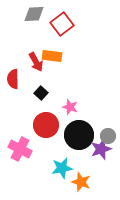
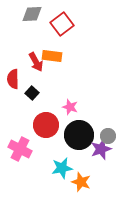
gray diamond: moved 2 px left
black square: moved 9 px left
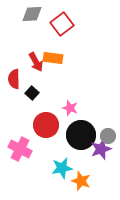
orange rectangle: moved 1 px right, 2 px down
red semicircle: moved 1 px right
pink star: moved 1 px down
black circle: moved 2 px right
orange star: moved 1 px up
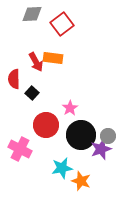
pink star: rotated 21 degrees clockwise
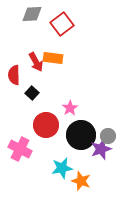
red semicircle: moved 4 px up
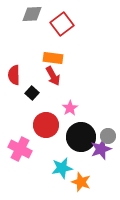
red arrow: moved 17 px right, 14 px down
black circle: moved 2 px down
orange star: moved 1 px down
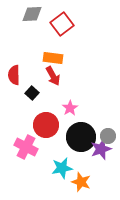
pink cross: moved 6 px right, 2 px up
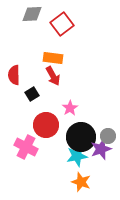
black square: moved 1 px down; rotated 16 degrees clockwise
cyan star: moved 15 px right, 12 px up
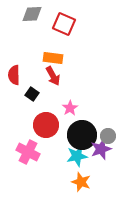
red square: moved 2 px right; rotated 30 degrees counterclockwise
black square: rotated 24 degrees counterclockwise
black circle: moved 1 px right, 2 px up
pink cross: moved 2 px right, 5 px down
